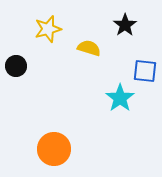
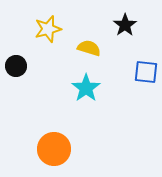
blue square: moved 1 px right, 1 px down
cyan star: moved 34 px left, 10 px up
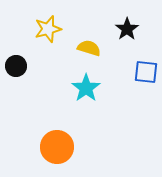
black star: moved 2 px right, 4 px down
orange circle: moved 3 px right, 2 px up
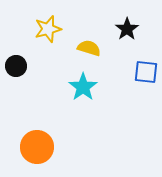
cyan star: moved 3 px left, 1 px up
orange circle: moved 20 px left
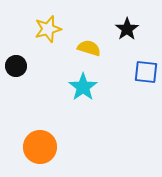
orange circle: moved 3 px right
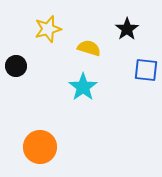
blue square: moved 2 px up
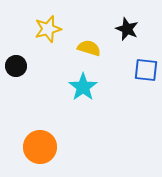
black star: rotated 15 degrees counterclockwise
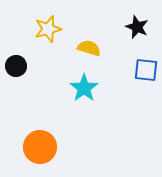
black star: moved 10 px right, 2 px up
cyan star: moved 1 px right, 1 px down
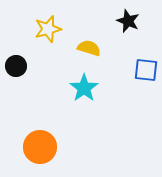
black star: moved 9 px left, 6 px up
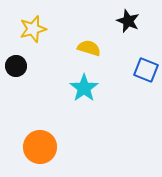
yellow star: moved 15 px left
blue square: rotated 15 degrees clockwise
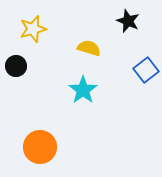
blue square: rotated 30 degrees clockwise
cyan star: moved 1 px left, 2 px down
